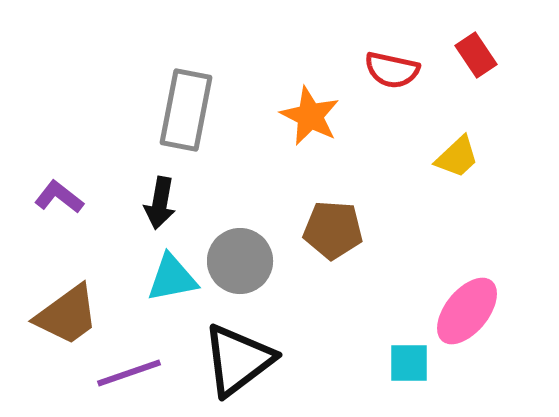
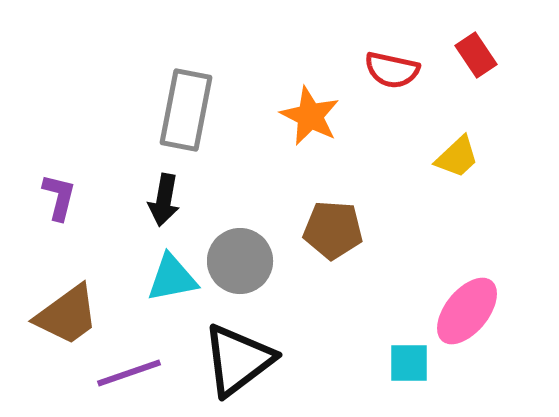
purple L-shape: rotated 66 degrees clockwise
black arrow: moved 4 px right, 3 px up
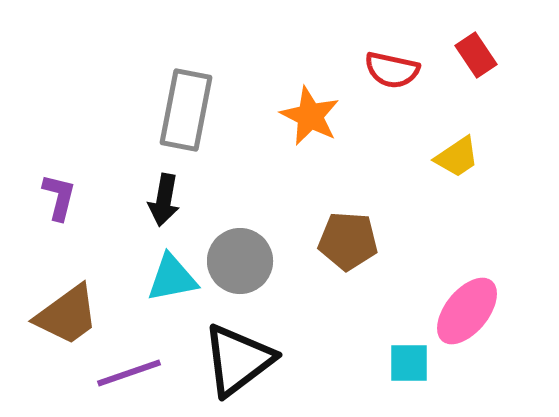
yellow trapezoid: rotated 9 degrees clockwise
brown pentagon: moved 15 px right, 11 px down
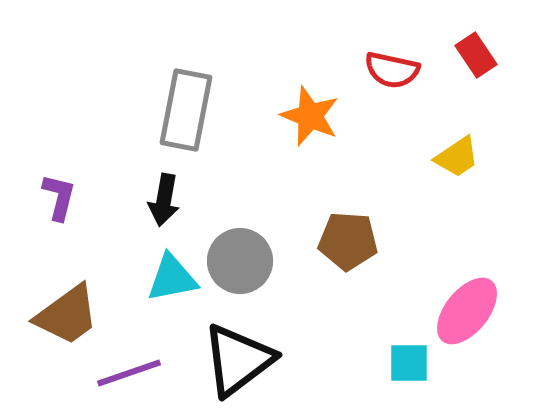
orange star: rotated 4 degrees counterclockwise
